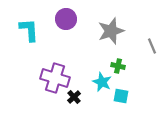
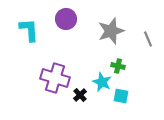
gray line: moved 4 px left, 7 px up
black cross: moved 6 px right, 2 px up
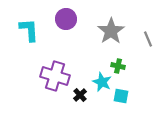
gray star: rotated 16 degrees counterclockwise
purple cross: moved 2 px up
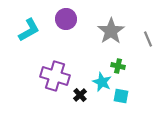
cyan L-shape: rotated 65 degrees clockwise
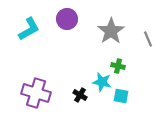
purple circle: moved 1 px right
cyan L-shape: moved 1 px up
purple cross: moved 19 px left, 17 px down
cyan star: rotated 12 degrees counterclockwise
black cross: rotated 16 degrees counterclockwise
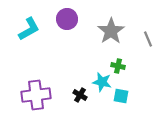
purple cross: moved 2 px down; rotated 24 degrees counterclockwise
